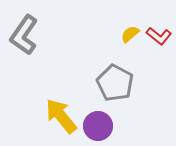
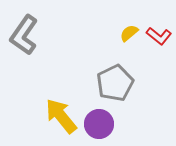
yellow semicircle: moved 1 px left, 1 px up
gray pentagon: rotated 18 degrees clockwise
purple circle: moved 1 px right, 2 px up
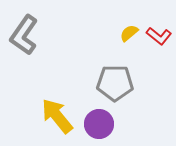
gray pentagon: rotated 27 degrees clockwise
yellow arrow: moved 4 px left
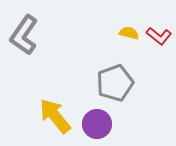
yellow semicircle: rotated 54 degrees clockwise
gray pentagon: rotated 21 degrees counterclockwise
yellow arrow: moved 2 px left
purple circle: moved 2 px left
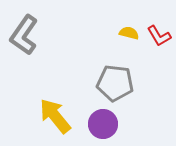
red L-shape: rotated 20 degrees clockwise
gray pentagon: rotated 27 degrees clockwise
purple circle: moved 6 px right
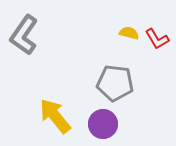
red L-shape: moved 2 px left, 3 px down
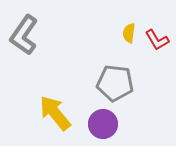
yellow semicircle: rotated 96 degrees counterclockwise
red L-shape: moved 1 px down
yellow arrow: moved 3 px up
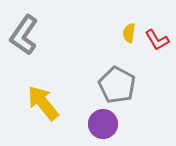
gray pentagon: moved 2 px right, 2 px down; rotated 21 degrees clockwise
yellow arrow: moved 12 px left, 10 px up
